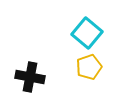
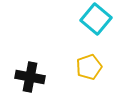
cyan square: moved 9 px right, 14 px up
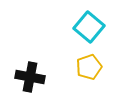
cyan square: moved 7 px left, 8 px down
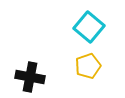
yellow pentagon: moved 1 px left, 1 px up
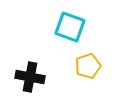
cyan square: moved 19 px left; rotated 20 degrees counterclockwise
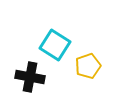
cyan square: moved 15 px left, 18 px down; rotated 12 degrees clockwise
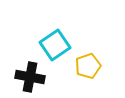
cyan square: rotated 24 degrees clockwise
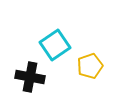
yellow pentagon: moved 2 px right
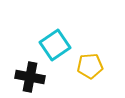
yellow pentagon: rotated 15 degrees clockwise
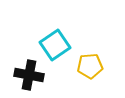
black cross: moved 1 px left, 2 px up
